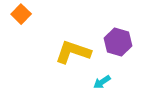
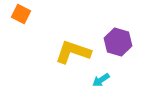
orange square: rotated 18 degrees counterclockwise
cyan arrow: moved 1 px left, 2 px up
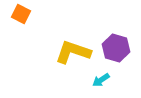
purple hexagon: moved 2 px left, 6 px down
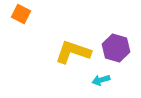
cyan arrow: rotated 18 degrees clockwise
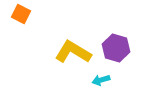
yellow L-shape: rotated 12 degrees clockwise
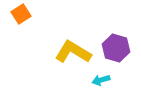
orange square: rotated 30 degrees clockwise
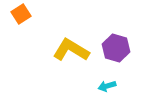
yellow L-shape: moved 2 px left, 2 px up
cyan arrow: moved 6 px right, 6 px down
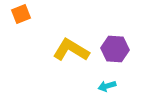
orange square: rotated 12 degrees clockwise
purple hexagon: moved 1 px left, 1 px down; rotated 12 degrees counterclockwise
